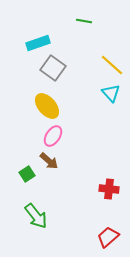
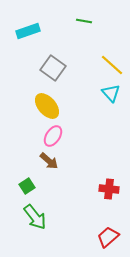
cyan rectangle: moved 10 px left, 12 px up
green square: moved 12 px down
green arrow: moved 1 px left, 1 px down
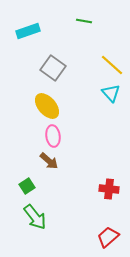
pink ellipse: rotated 40 degrees counterclockwise
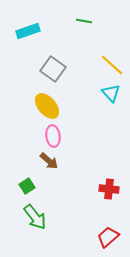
gray square: moved 1 px down
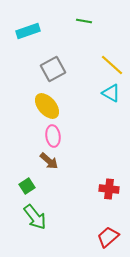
gray square: rotated 25 degrees clockwise
cyan triangle: rotated 18 degrees counterclockwise
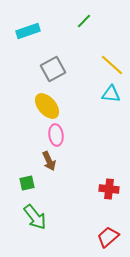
green line: rotated 56 degrees counterclockwise
cyan triangle: moved 1 px down; rotated 24 degrees counterclockwise
pink ellipse: moved 3 px right, 1 px up
brown arrow: rotated 24 degrees clockwise
green square: moved 3 px up; rotated 21 degrees clockwise
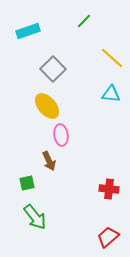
yellow line: moved 7 px up
gray square: rotated 15 degrees counterclockwise
pink ellipse: moved 5 px right
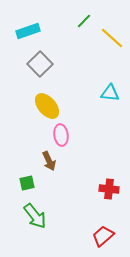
yellow line: moved 20 px up
gray square: moved 13 px left, 5 px up
cyan triangle: moved 1 px left, 1 px up
green arrow: moved 1 px up
red trapezoid: moved 5 px left, 1 px up
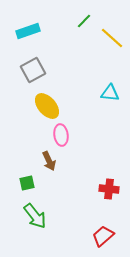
gray square: moved 7 px left, 6 px down; rotated 15 degrees clockwise
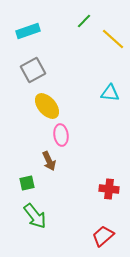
yellow line: moved 1 px right, 1 px down
